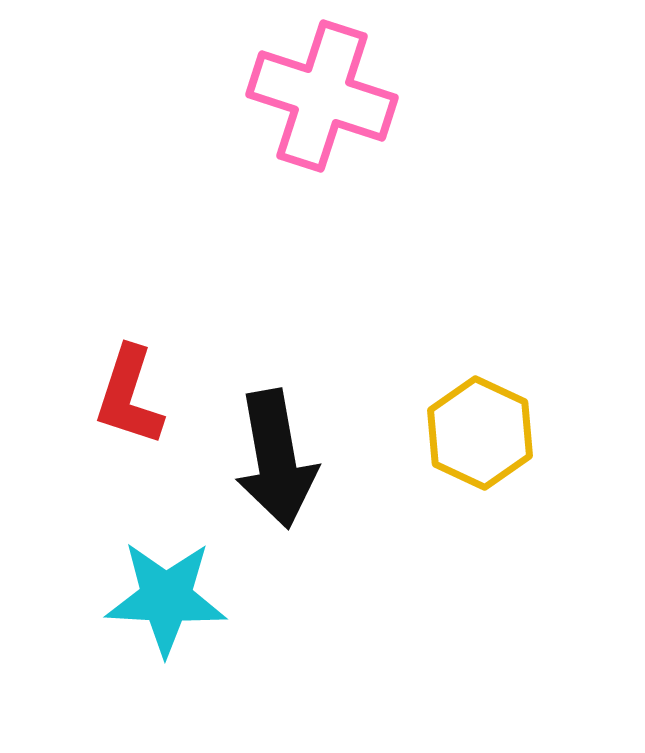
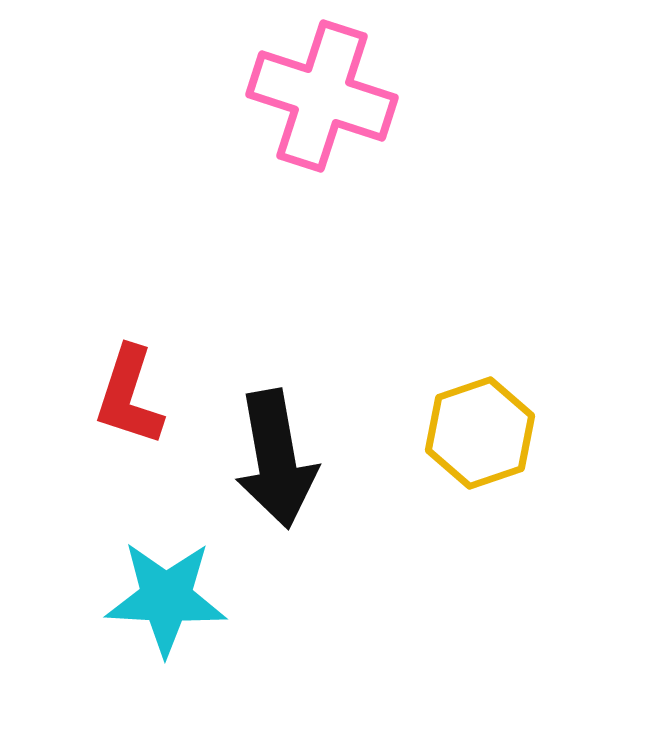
yellow hexagon: rotated 16 degrees clockwise
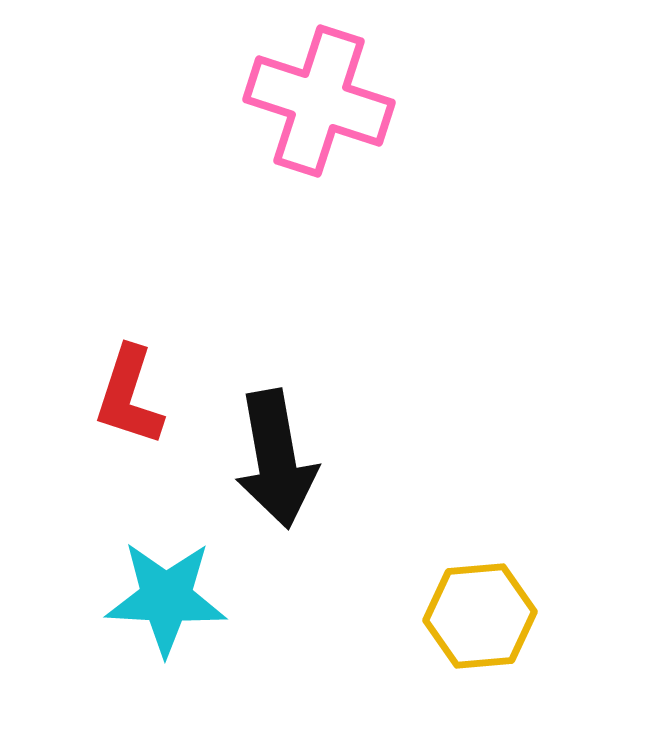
pink cross: moved 3 px left, 5 px down
yellow hexagon: moved 183 px down; rotated 14 degrees clockwise
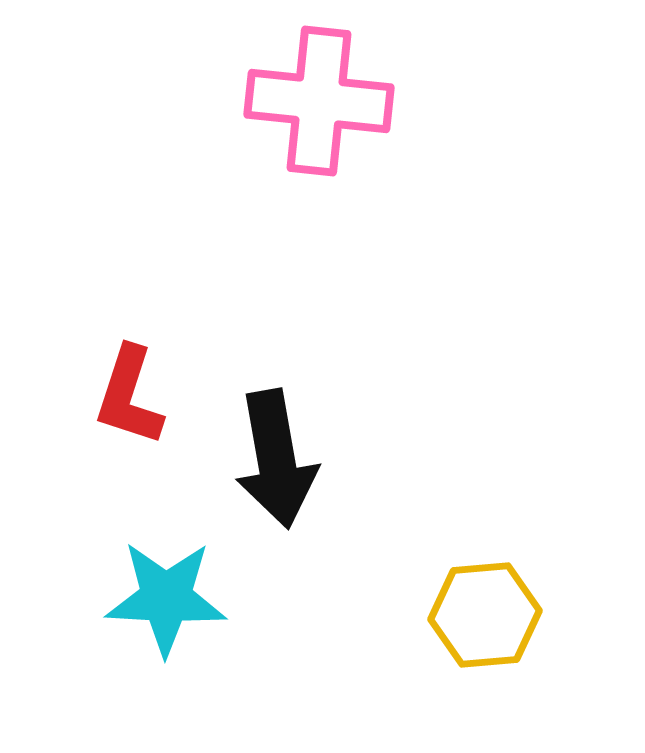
pink cross: rotated 12 degrees counterclockwise
yellow hexagon: moved 5 px right, 1 px up
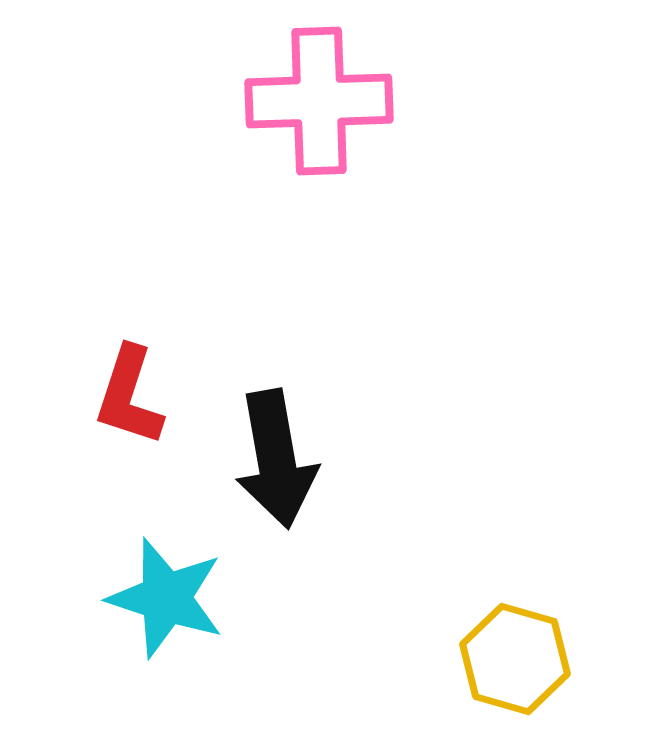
pink cross: rotated 8 degrees counterclockwise
cyan star: rotated 15 degrees clockwise
yellow hexagon: moved 30 px right, 44 px down; rotated 21 degrees clockwise
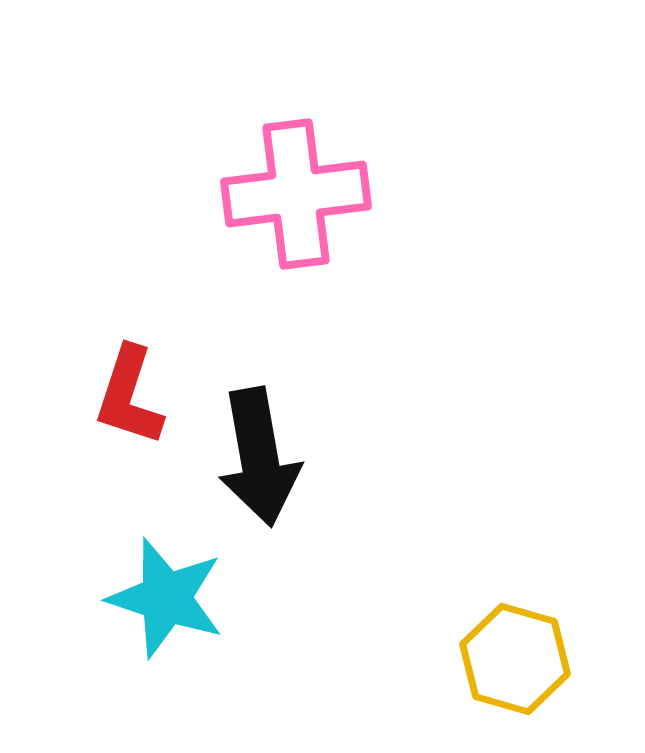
pink cross: moved 23 px left, 93 px down; rotated 5 degrees counterclockwise
black arrow: moved 17 px left, 2 px up
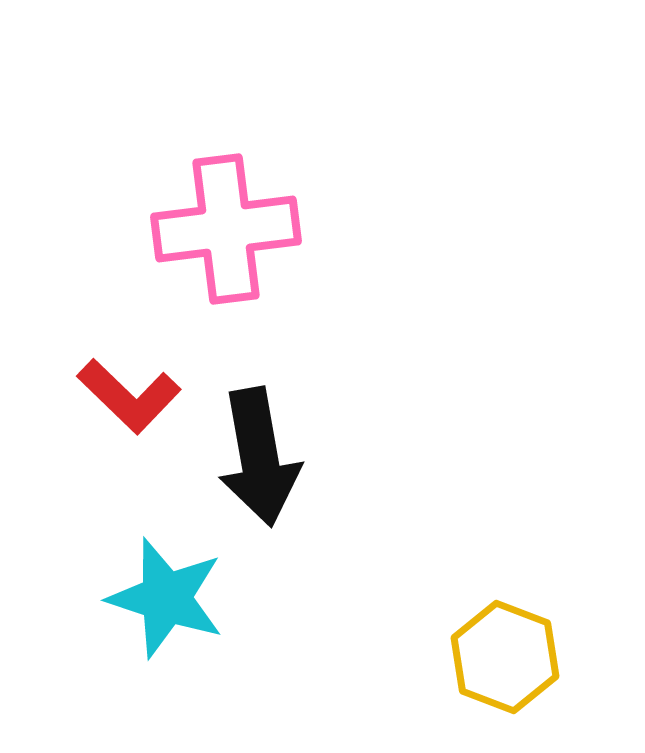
pink cross: moved 70 px left, 35 px down
red L-shape: rotated 64 degrees counterclockwise
yellow hexagon: moved 10 px left, 2 px up; rotated 5 degrees clockwise
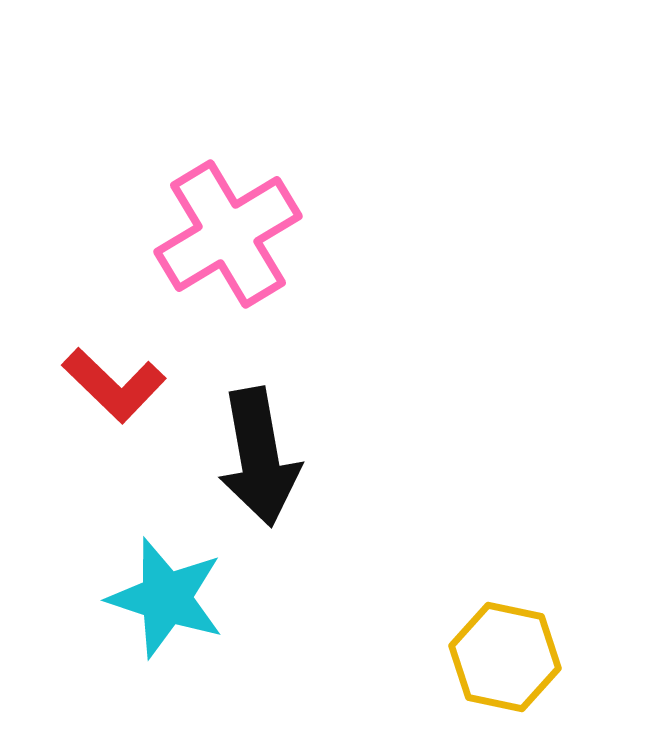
pink cross: moved 2 px right, 5 px down; rotated 24 degrees counterclockwise
red L-shape: moved 15 px left, 11 px up
yellow hexagon: rotated 9 degrees counterclockwise
